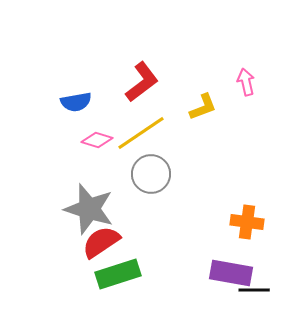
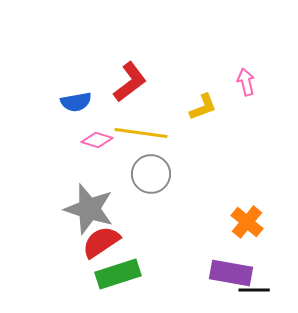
red L-shape: moved 12 px left
yellow line: rotated 42 degrees clockwise
orange cross: rotated 32 degrees clockwise
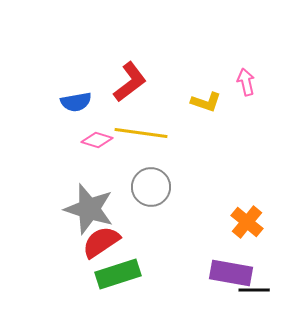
yellow L-shape: moved 3 px right, 5 px up; rotated 40 degrees clockwise
gray circle: moved 13 px down
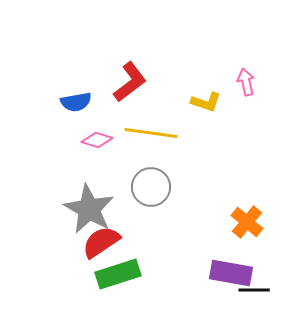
yellow line: moved 10 px right
gray star: rotated 12 degrees clockwise
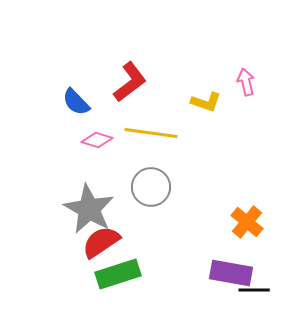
blue semicircle: rotated 56 degrees clockwise
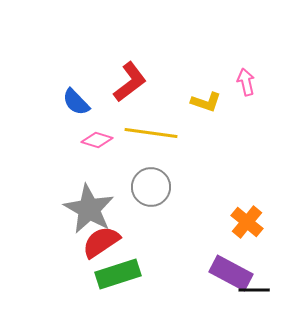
purple rectangle: rotated 18 degrees clockwise
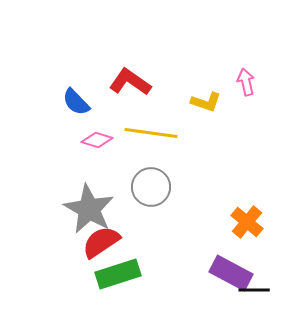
red L-shape: rotated 108 degrees counterclockwise
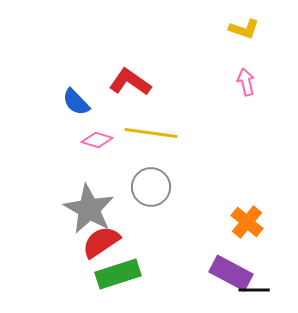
yellow L-shape: moved 38 px right, 73 px up
